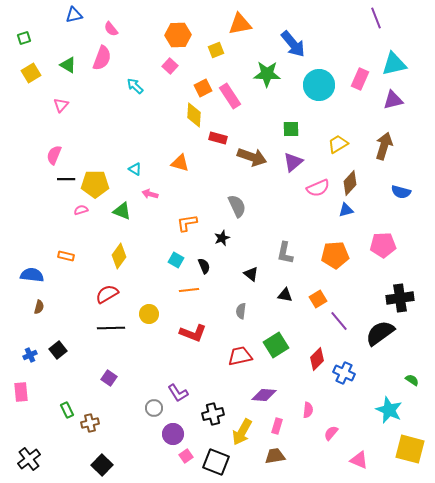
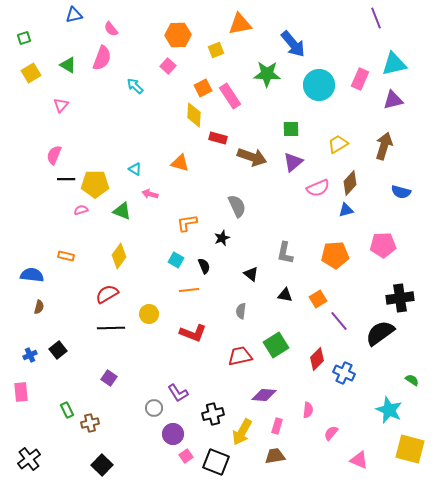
pink square at (170, 66): moved 2 px left
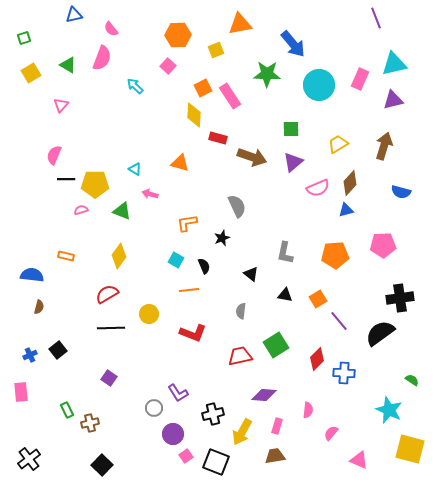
blue cross at (344, 373): rotated 20 degrees counterclockwise
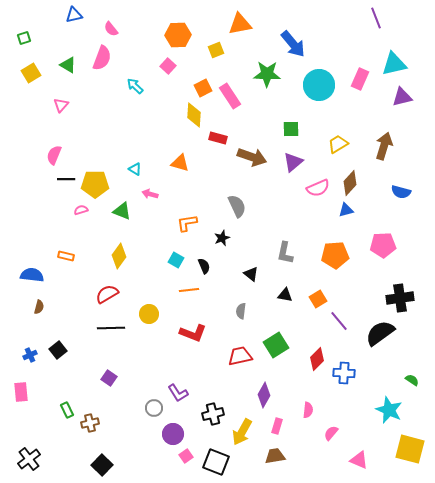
purple triangle at (393, 100): moved 9 px right, 3 px up
purple diamond at (264, 395): rotated 65 degrees counterclockwise
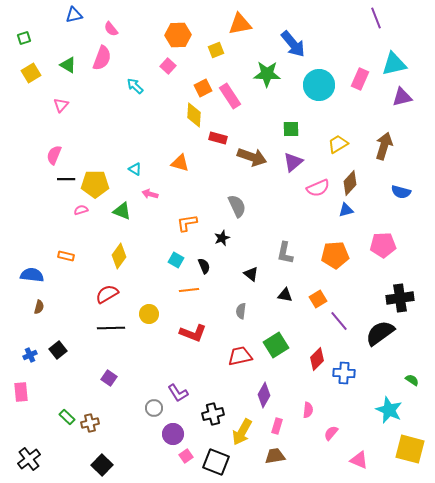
green rectangle at (67, 410): moved 7 px down; rotated 21 degrees counterclockwise
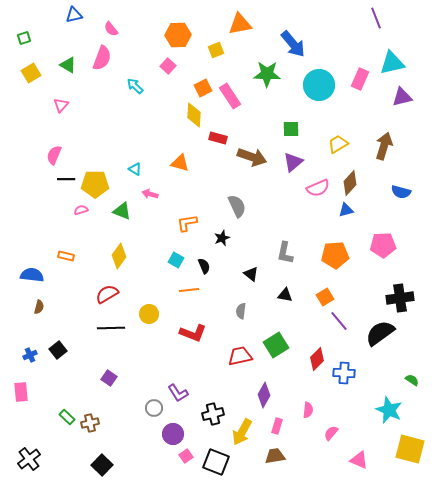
cyan triangle at (394, 64): moved 2 px left, 1 px up
orange square at (318, 299): moved 7 px right, 2 px up
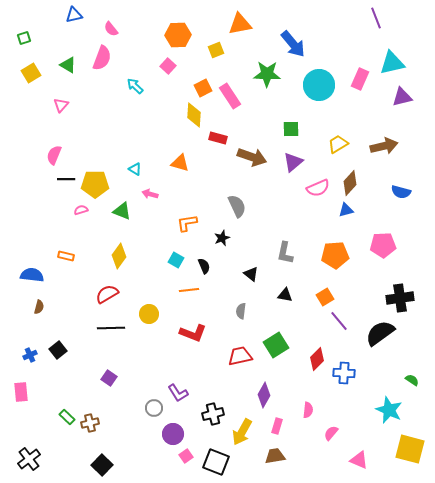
brown arrow at (384, 146): rotated 60 degrees clockwise
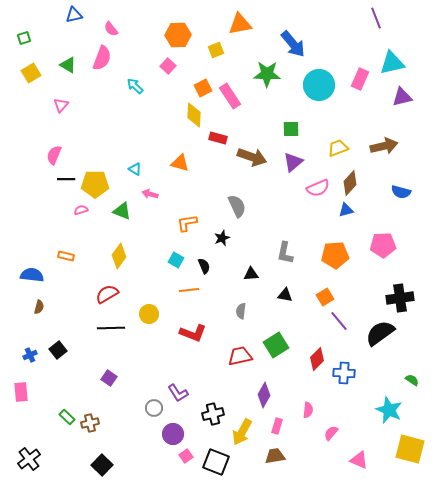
yellow trapezoid at (338, 144): moved 4 px down; rotated 10 degrees clockwise
black triangle at (251, 274): rotated 42 degrees counterclockwise
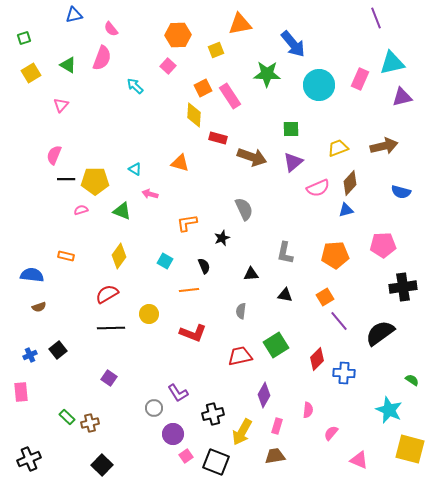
yellow pentagon at (95, 184): moved 3 px up
gray semicircle at (237, 206): moved 7 px right, 3 px down
cyan square at (176, 260): moved 11 px left, 1 px down
black cross at (400, 298): moved 3 px right, 11 px up
brown semicircle at (39, 307): rotated 56 degrees clockwise
black cross at (29, 459): rotated 15 degrees clockwise
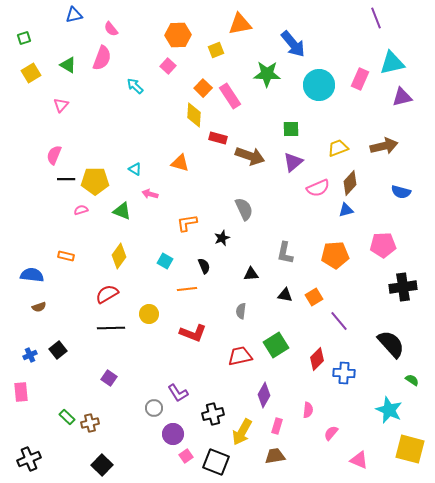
orange square at (203, 88): rotated 18 degrees counterclockwise
brown arrow at (252, 157): moved 2 px left, 1 px up
orange line at (189, 290): moved 2 px left, 1 px up
orange square at (325, 297): moved 11 px left
black semicircle at (380, 333): moved 11 px right, 11 px down; rotated 84 degrees clockwise
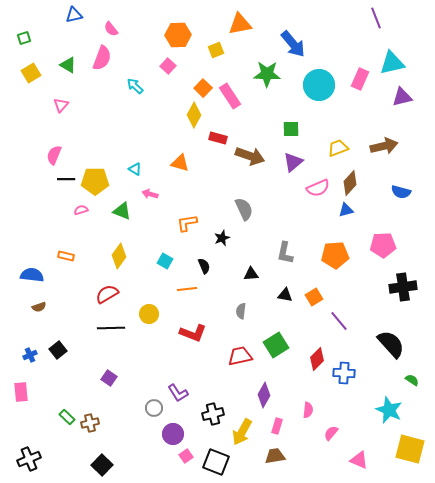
yellow diamond at (194, 115): rotated 25 degrees clockwise
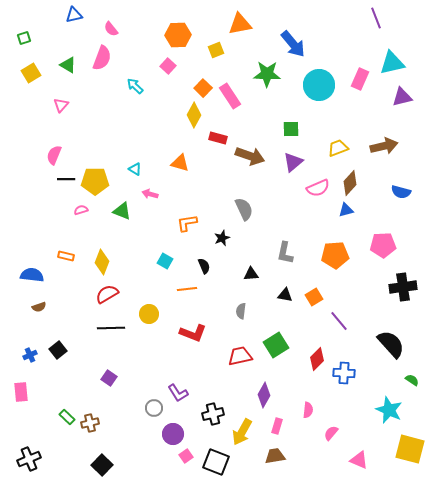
yellow diamond at (119, 256): moved 17 px left, 6 px down; rotated 15 degrees counterclockwise
